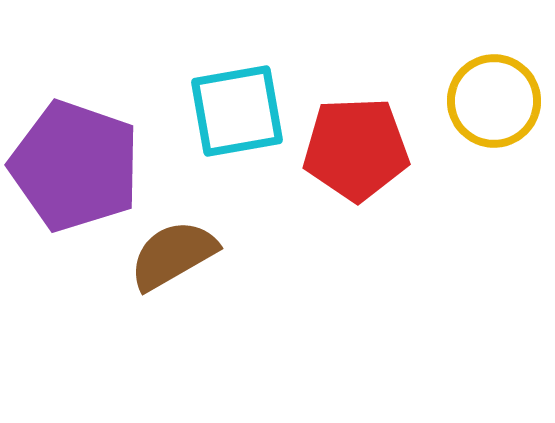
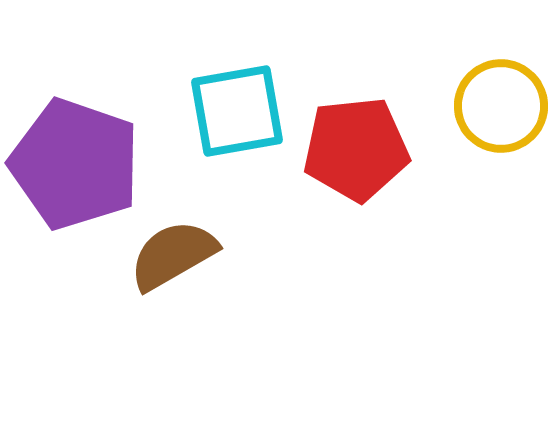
yellow circle: moved 7 px right, 5 px down
red pentagon: rotated 4 degrees counterclockwise
purple pentagon: moved 2 px up
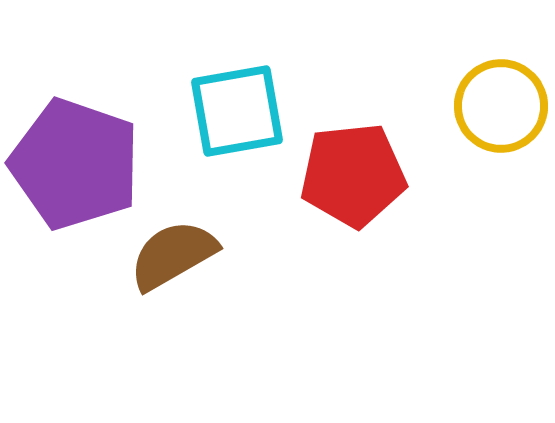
red pentagon: moved 3 px left, 26 px down
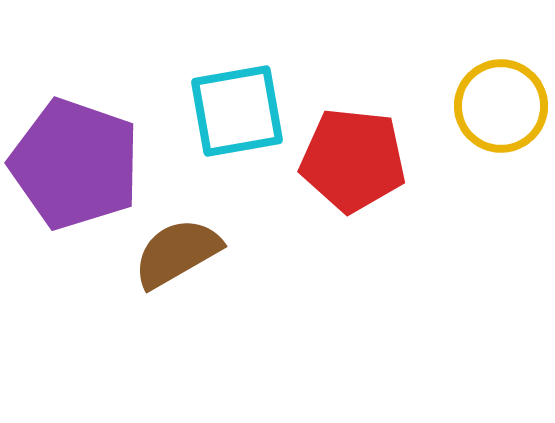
red pentagon: moved 15 px up; rotated 12 degrees clockwise
brown semicircle: moved 4 px right, 2 px up
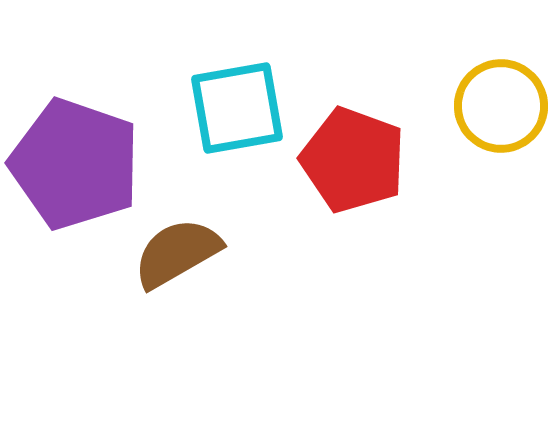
cyan square: moved 3 px up
red pentagon: rotated 14 degrees clockwise
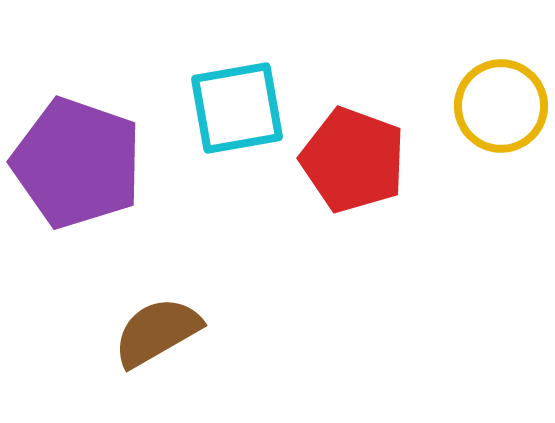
purple pentagon: moved 2 px right, 1 px up
brown semicircle: moved 20 px left, 79 px down
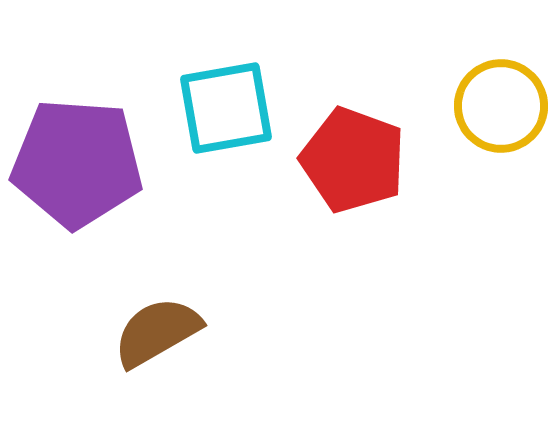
cyan square: moved 11 px left
purple pentagon: rotated 15 degrees counterclockwise
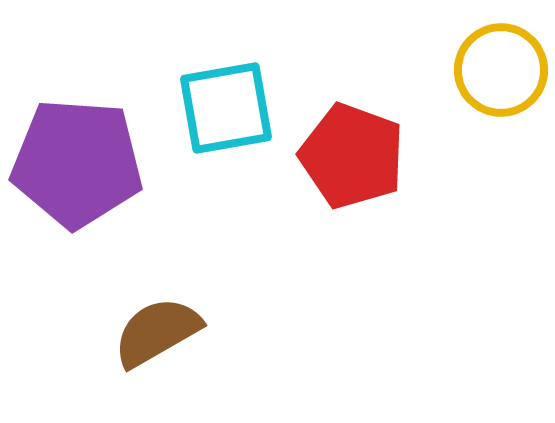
yellow circle: moved 36 px up
red pentagon: moved 1 px left, 4 px up
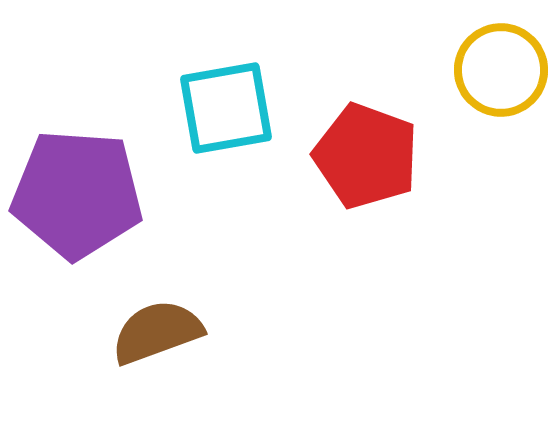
red pentagon: moved 14 px right
purple pentagon: moved 31 px down
brown semicircle: rotated 10 degrees clockwise
